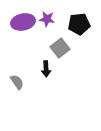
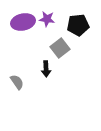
black pentagon: moved 1 px left, 1 px down
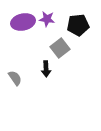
gray semicircle: moved 2 px left, 4 px up
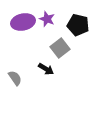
purple star: rotated 14 degrees clockwise
black pentagon: rotated 20 degrees clockwise
black arrow: rotated 56 degrees counterclockwise
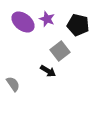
purple ellipse: rotated 50 degrees clockwise
gray square: moved 3 px down
black arrow: moved 2 px right, 2 px down
gray semicircle: moved 2 px left, 6 px down
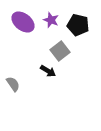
purple star: moved 4 px right, 1 px down
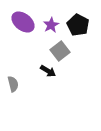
purple star: moved 5 px down; rotated 21 degrees clockwise
black pentagon: rotated 15 degrees clockwise
gray semicircle: rotated 21 degrees clockwise
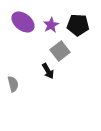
black pentagon: rotated 25 degrees counterclockwise
black arrow: rotated 28 degrees clockwise
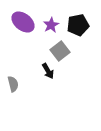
black pentagon: rotated 15 degrees counterclockwise
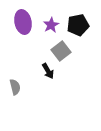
purple ellipse: rotated 40 degrees clockwise
gray square: moved 1 px right
gray semicircle: moved 2 px right, 3 px down
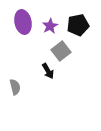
purple star: moved 1 px left, 1 px down
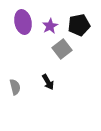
black pentagon: moved 1 px right
gray square: moved 1 px right, 2 px up
black arrow: moved 11 px down
